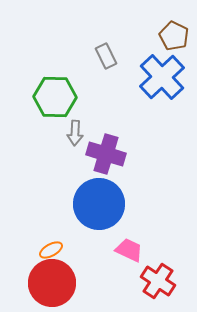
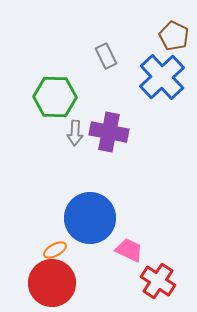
purple cross: moved 3 px right, 22 px up; rotated 6 degrees counterclockwise
blue circle: moved 9 px left, 14 px down
orange ellipse: moved 4 px right
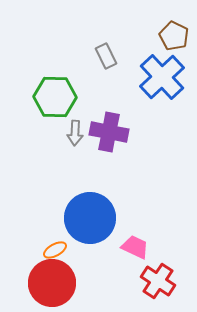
pink trapezoid: moved 6 px right, 3 px up
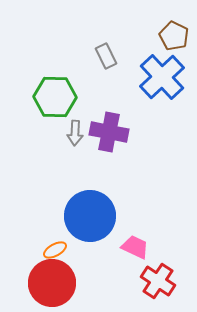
blue circle: moved 2 px up
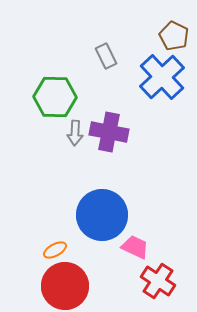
blue circle: moved 12 px right, 1 px up
red circle: moved 13 px right, 3 px down
